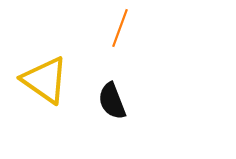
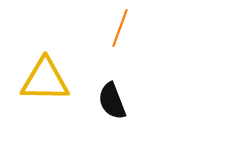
yellow triangle: rotated 34 degrees counterclockwise
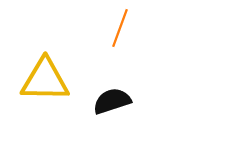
black semicircle: rotated 93 degrees clockwise
